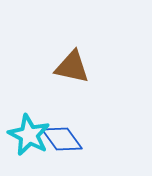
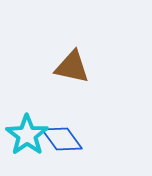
cyan star: moved 2 px left; rotated 9 degrees clockwise
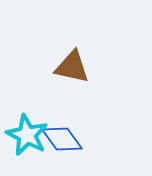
cyan star: rotated 9 degrees counterclockwise
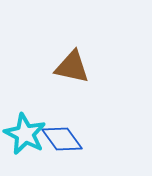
cyan star: moved 2 px left, 1 px up
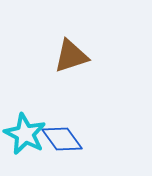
brown triangle: moved 1 px left, 11 px up; rotated 30 degrees counterclockwise
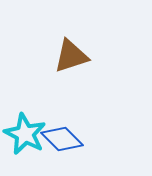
blue diamond: rotated 9 degrees counterclockwise
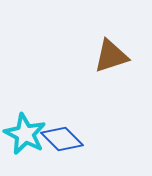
brown triangle: moved 40 px right
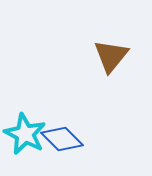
brown triangle: rotated 33 degrees counterclockwise
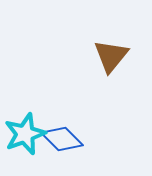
cyan star: rotated 24 degrees clockwise
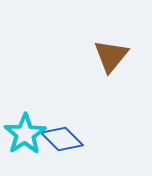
cyan star: rotated 12 degrees counterclockwise
